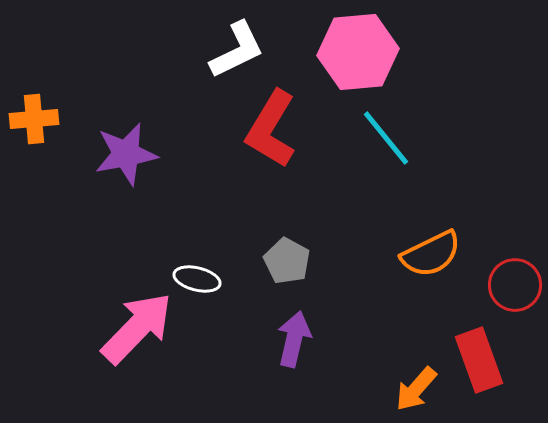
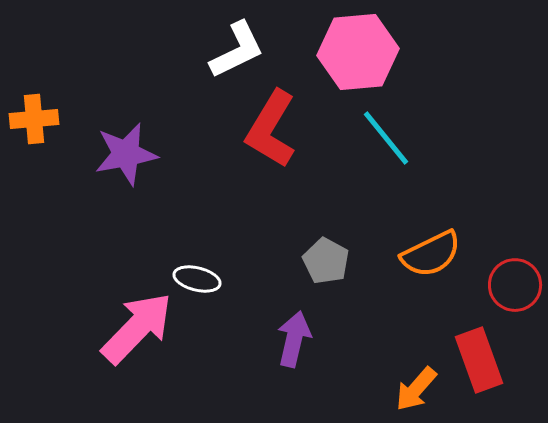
gray pentagon: moved 39 px right
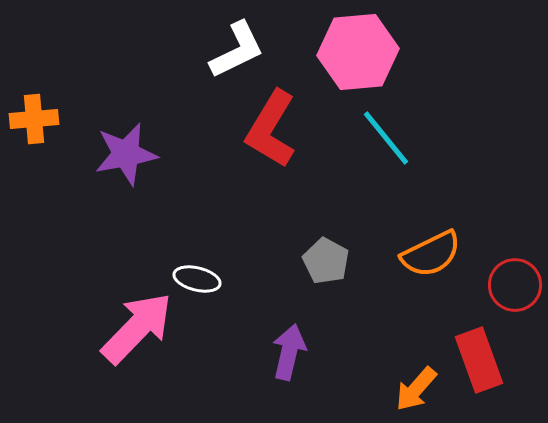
purple arrow: moved 5 px left, 13 px down
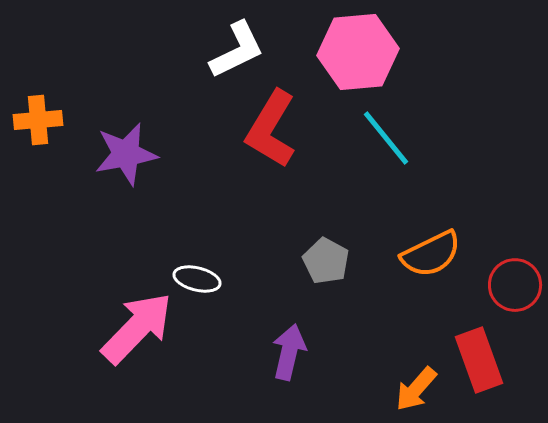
orange cross: moved 4 px right, 1 px down
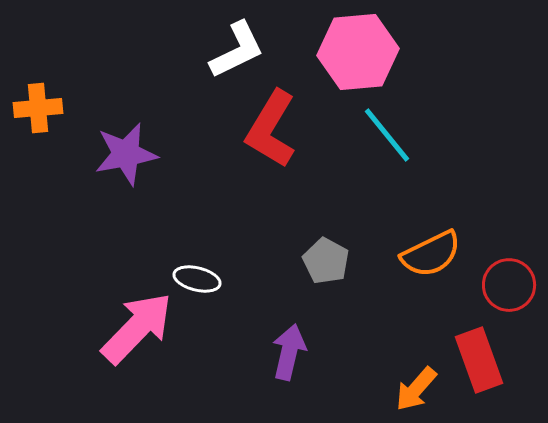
orange cross: moved 12 px up
cyan line: moved 1 px right, 3 px up
red circle: moved 6 px left
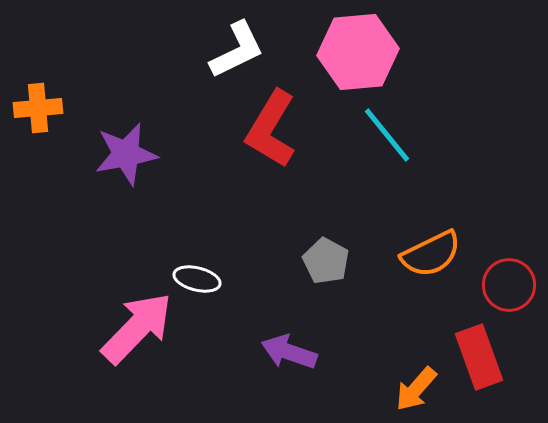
purple arrow: rotated 84 degrees counterclockwise
red rectangle: moved 3 px up
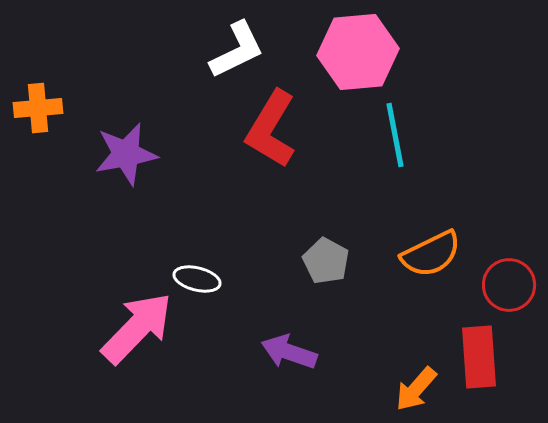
cyan line: moved 8 px right; rotated 28 degrees clockwise
red rectangle: rotated 16 degrees clockwise
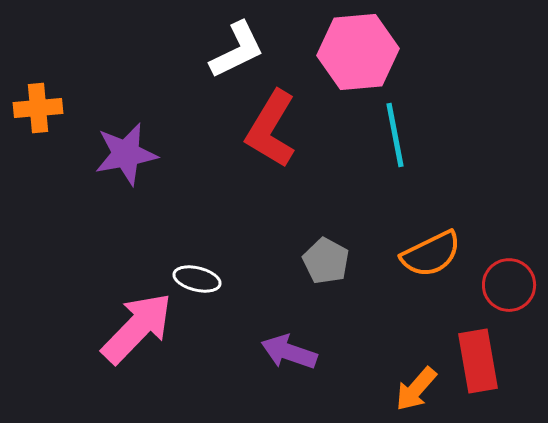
red rectangle: moved 1 px left, 4 px down; rotated 6 degrees counterclockwise
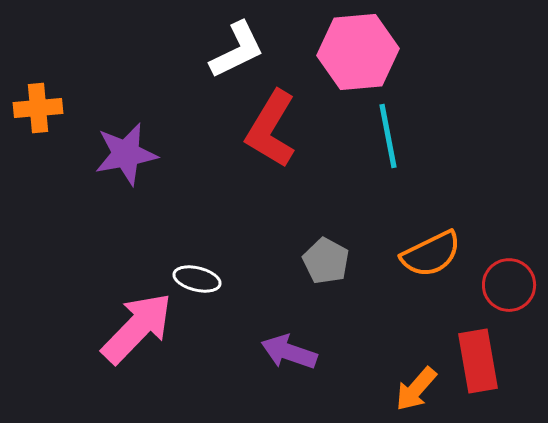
cyan line: moved 7 px left, 1 px down
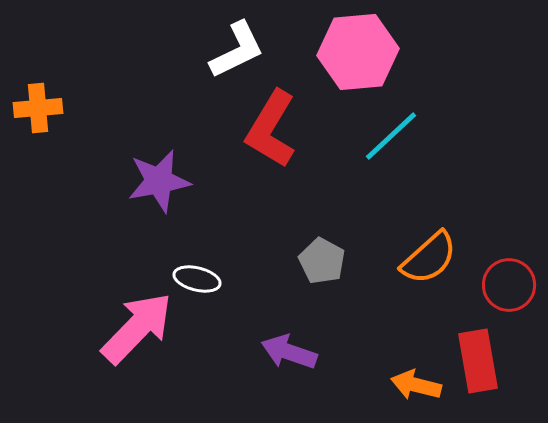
cyan line: moved 3 px right; rotated 58 degrees clockwise
purple star: moved 33 px right, 27 px down
orange semicircle: moved 2 px left, 4 px down; rotated 16 degrees counterclockwise
gray pentagon: moved 4 px left
orange arrow: moved 4 px up; rotated 63 degrees clockwise
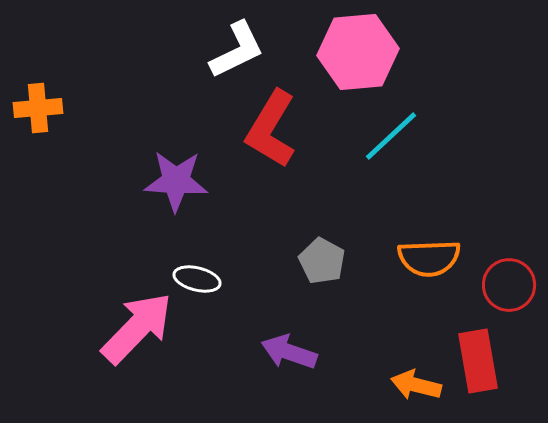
purple star: moved 17 px right; rotated 14 degrees clockwise
orange semicircle: rotated 40 degrees clockwise
